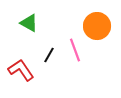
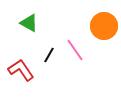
orange circle: moved 7 px right
pink line: rotated 15 degrees counterclockwise
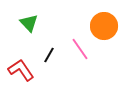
green triangle: rotated 18 degrees clockwise
pink line: moved 5 px right, 1 px up
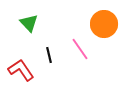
orange circle: moved 2 px up
black line: rotated 42 degrees counterclockwise
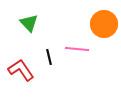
pink line: moved 3 px left; rotated 50 degrees counterclockwise
black line: moved 2 px down
